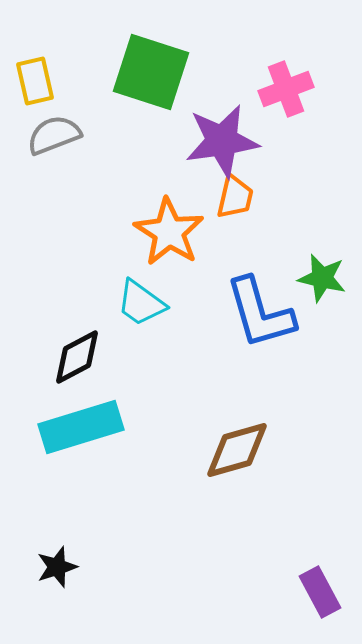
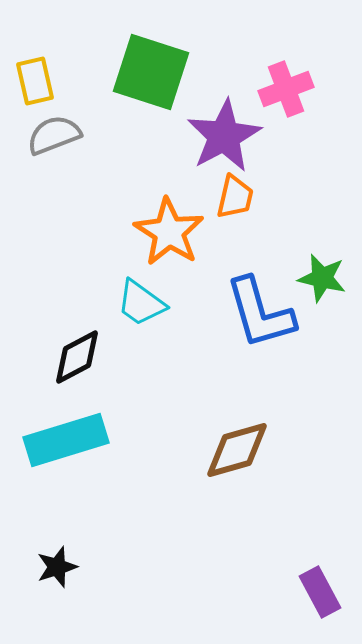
purple star: moved 2 px right, 5 px up; rotated 20 degrees counterclockwise
cyan rectangle: moved 15 px left, 13 px down
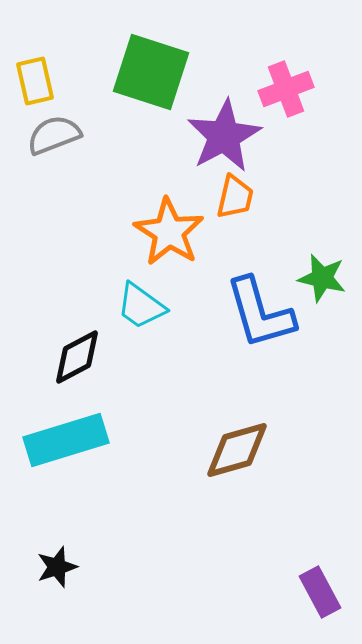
cyan trapezoid: moved 3 px down
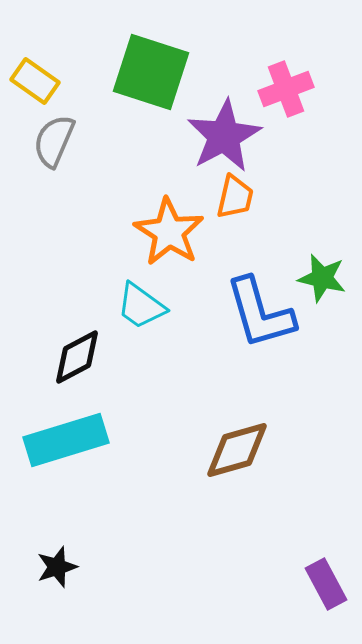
yellow rectangle: rotated 42 degrees counterclockwise
gray semicircle: moved 6 px down; rotated 46 degrees counterclockwise
purple rectangle: moved 6 px right, 8 px up
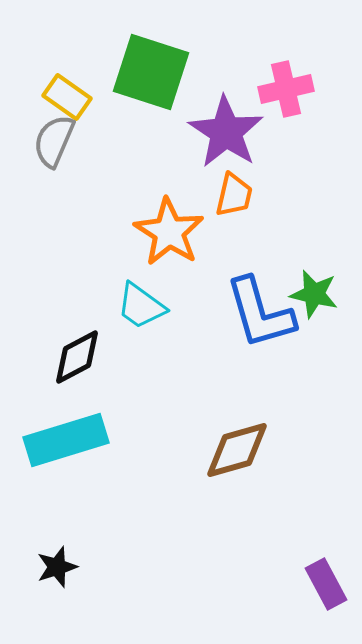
yellow rectangle: moved 32 px right, 16 px down
pink cross: rotated 8 degrees clockwise
purple star: moved 2 px right, 4 px up; rotated 10 degrees counterclockwise
orange trapezoid: moved 1 px left, 2 px up
green star: moved 8 px left, 16 px down
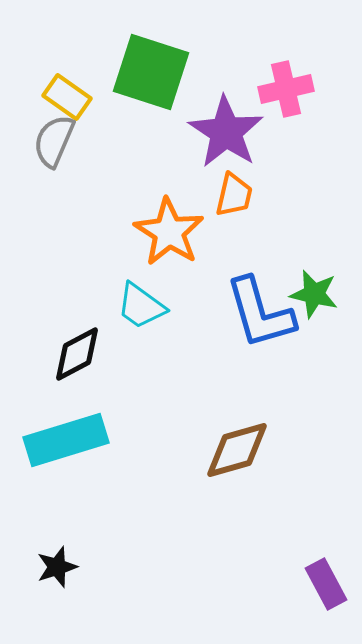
black diamond: moved 3 px up
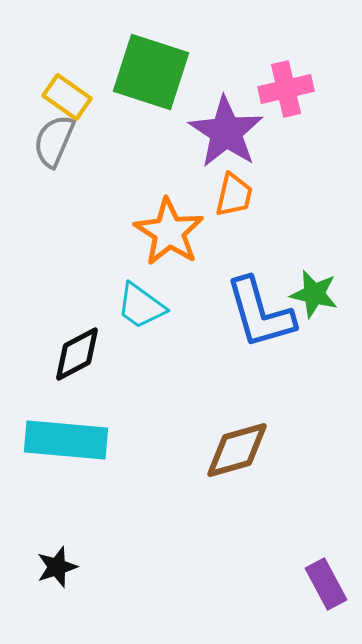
cyan rectangle: rotated 22 degrees clockwise
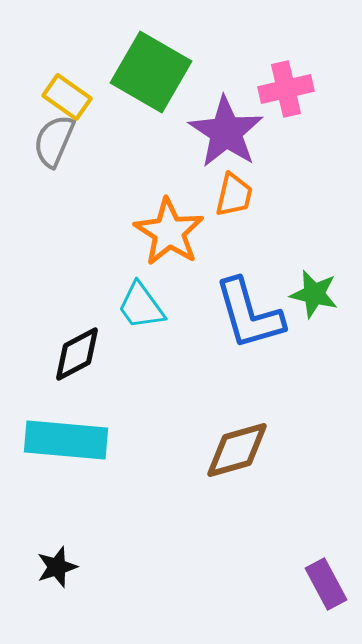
green square: rotated 12 degrees clockwise
cyan trapezoid: rotated 18 degrees clockwise
blue L-shape: moved 11 px left, 1 px down
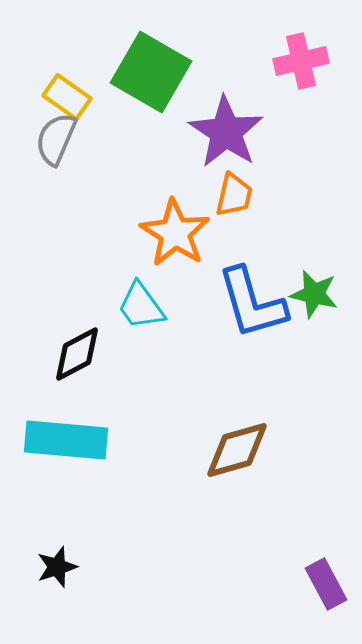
pink cross: moved 15 px right, 28 px up
gray semicircle: moved 2 px right, 2 px up
orange star: moved 6 px right, 1 px down
blue L-shape: moved 3 px right, 11 px up
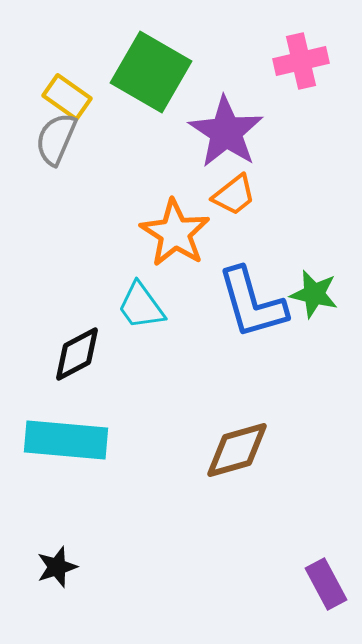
orange trapezoid: rotated 39 degrees clockwise
